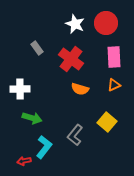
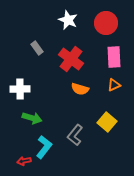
white star: moved 7 px left, 4 px up
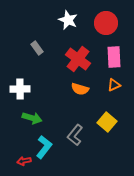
red cross: moved 7 px right
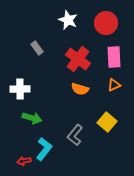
cyan L-shape: moved 2 px down
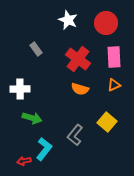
gray rectangle: moved 1 px left, 1 px down
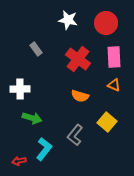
white star: rotated 12 degrees counterclockwise
orange triangle: rotated 48 degrees clockwise
orange semicircle: moved 7 px down
red arrow: moved 5 px left
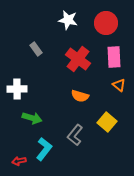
orange triangle: moved 5 px right; rotated 16 degrees clockwise
white cross: moved 3 px left
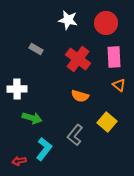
gray rectangle: rotated 24 degrees counterclockwise
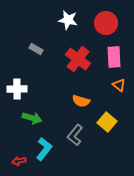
orange semicircle: moved 1 px right, 5 px down
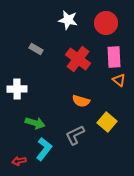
orange triangle: moved 5 px up
green arrow: moved 3 px right, 5 px down
gray L-shape: rotated 25 degrees clockwise
